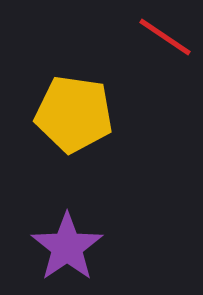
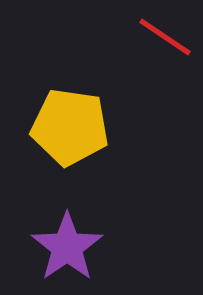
yellow pentagon: moved 4 px left, 13 px down
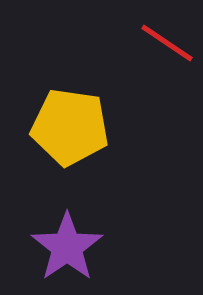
red line: moved 2 px right, 6 px down
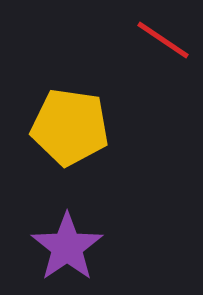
red line: moved 4 px left, 3 px up
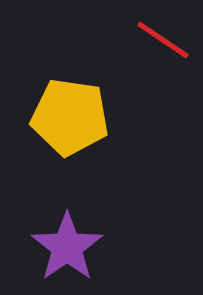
yellow pentagon: moved 10 px up
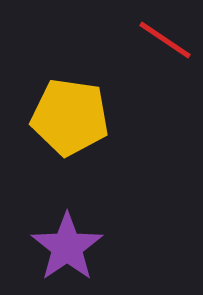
red line: moved 2 px right
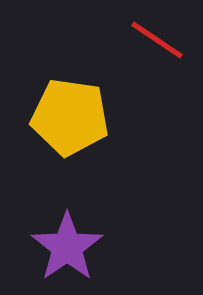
red line: moved 8 px left
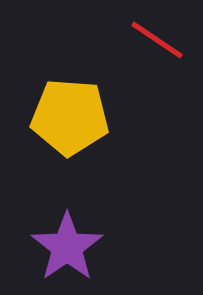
yellow pentagon: rotated 4 degrees counterclockwise
